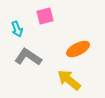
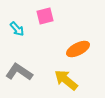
cyan arrow: rotated 21 degrees counterclockwise
gray L-shape: moved 9 px left, 15 px down
yellow arrow: moved 3 px left
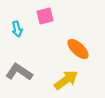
cyan arrow: rotated 28 degrees clockwise
orange ellipse: rotated 70 degrees clockwise
yellow arrow: rotated 105 degrees clockwise
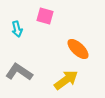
pink square: rotated 30 degrees clockwise
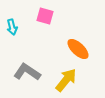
cyan arrow: moved 5 px left, 2 px up
gray L-shape: moved 8 px right
yellow arrow: rotated 15 degrees counterclockwise
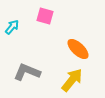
cyan arrow: rotated 126 degrees counterclockwise
gray L-shape: rotated 12 degrees counterclockwise
yellow arrow: moved 6 px right
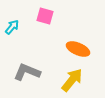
orange ellipse: rotated 20 degrees counterclockwise
